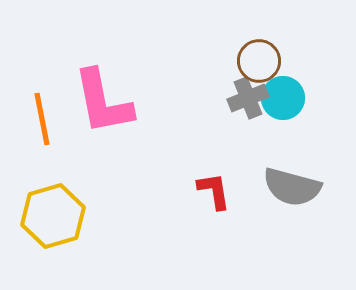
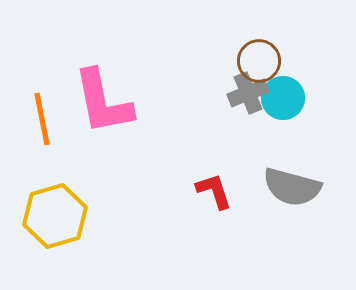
gray cross: moved 5 px up
red L-shape: rotated 9 degrees counterclockwise
yellow hexagon: moved 2 px right
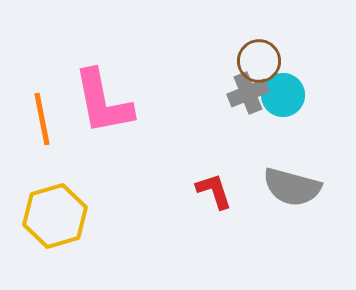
cyan circle: moved 3 px up
